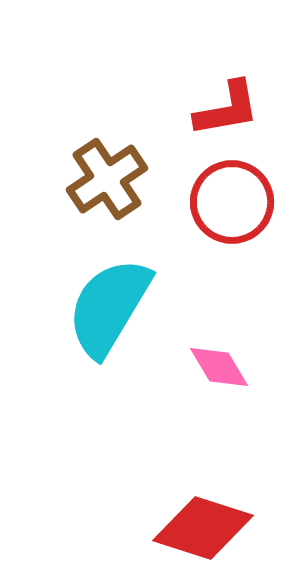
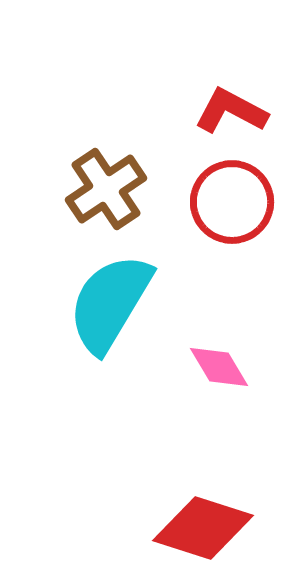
red L-shape: moved 4 px right, 2 px down; rotated 142 degrees counterclockwise
brown cross: moved 1 px left, 10 px down
cyan semicircle: moved 1 px right, 4 px up
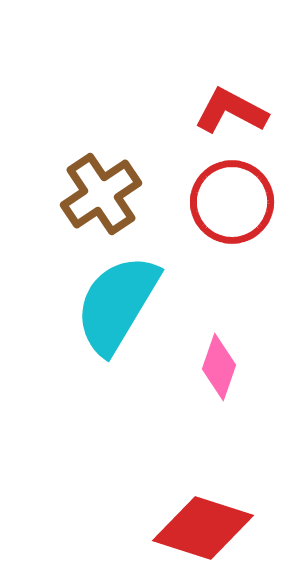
brown cross: moved 5 px left, 5 px down
cyan semicircle: moved 7 px right, 1 px down
pink diamond: rotated 50 degrees clockwise
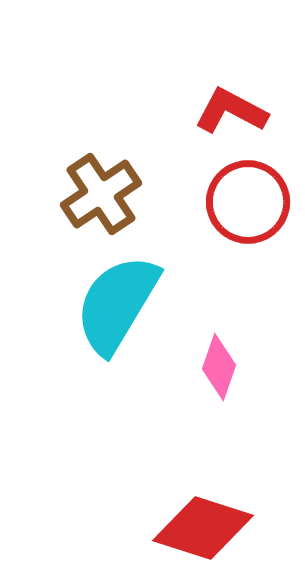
red circle: moved 16 px right
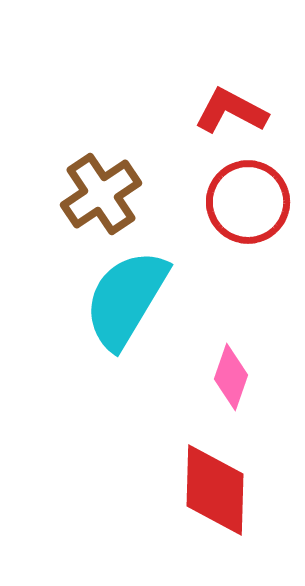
cyan semicircle: moved 9 px right, 5 px up
pink diamond: moved 12 px right, 10 px down
red diamond: moved 12 px right, 38 px up; rotated 74 degrees clockwise
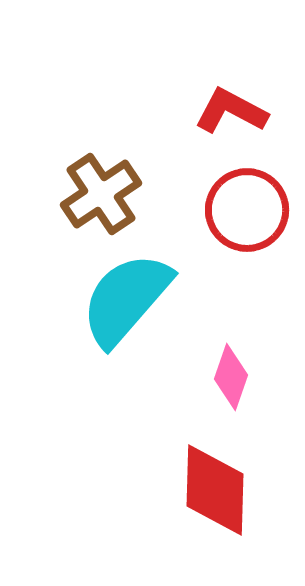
red circle: moved 1 px left, 8 px down
cyan semicircle: rotated 10 degrees clockwise
